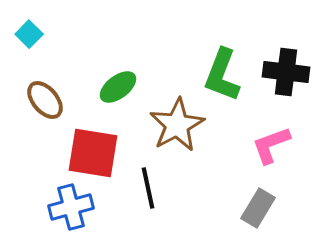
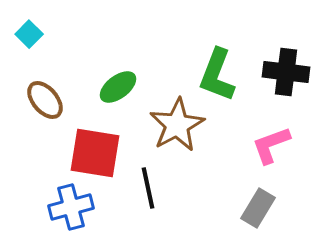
green L-shape: moved 5 px left
red square: moved 2 px right
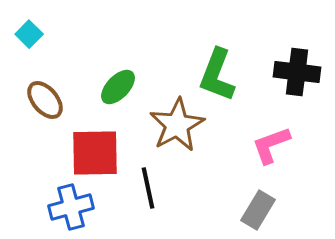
black cross: moved 11 px right
green ellipse: rotated 9 degrees counterclockwise
red square: rotated 10 degrees counterclockwise
gray rectangle: moved 2 px down
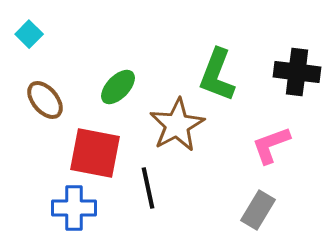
red square: rotated 12 degrees clockwise
blue cross: moved 3 px right, 1 px down; rotated 15 degrees clockwise
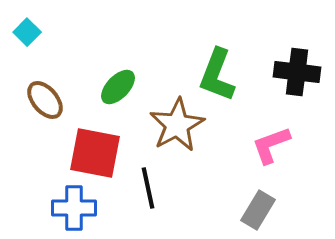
cyan square: moved 2 px left, 2 px up
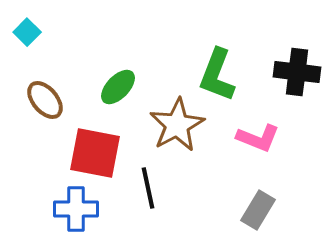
pink L-shape: moved 13 px left, 7 px up; rotated 138 degrees counterclockwise
blue cross: moved 2 px right, 1 px down
